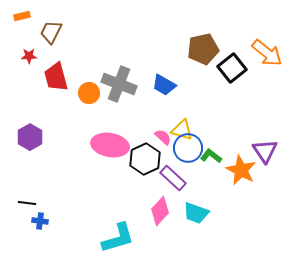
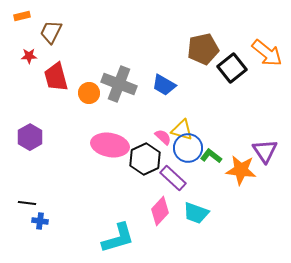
orange star: rotated 20 degrees counterclockwise
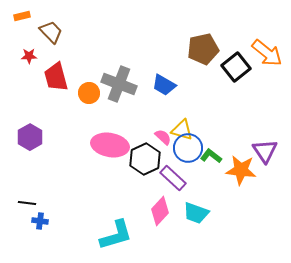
brown trapezoid: rotated 110 degrees clockwise
black square: moved 4 px right, 1 px up
cyan L-shape: moved 2 px left, 3 px up
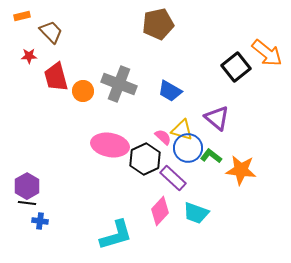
brown pentagon: moved 45 px left, 25 px up
blue trapezoid: moved 6 px right, 6 px down
orange circle: moved 6 px left, 2 px up
purple hexagon: moved 3 px left, 49 px down
purple triangle: moved 48 px left, 33 px up; rotated 16 degrees counterclockwise
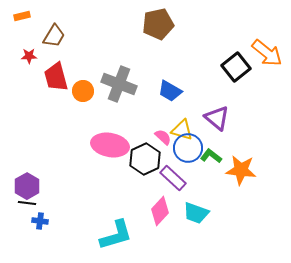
brown trapezoid: moved 3 px right, 4 px down; rotated 75 degrees clockwise
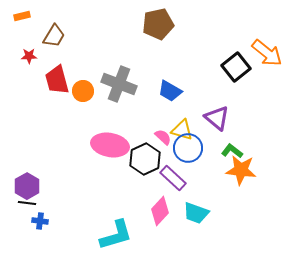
red trapezoid: moved 1 px right, 3 px down
green L-shape: moved 21 px right, 5 px up
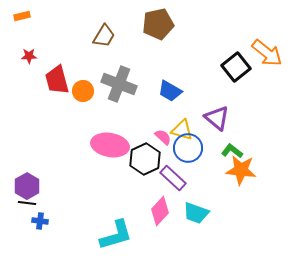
brown trapezoid: moved 50 px right
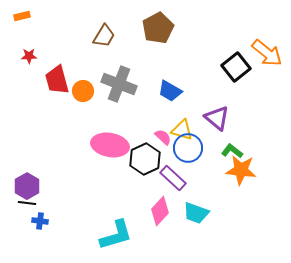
brown pentagon: moved 4 px down; rotated 16 degrees counterclockwise
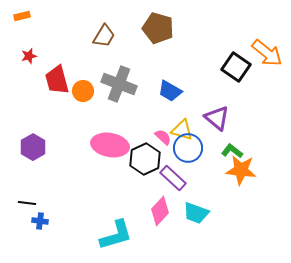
brown pentagon: rotated 28 degrees counterclockwise
red star: rotated 14 degrees counterclockwise
black square: rotated 16 degrees counterclockwise
purple hexagon: moved 6 px right, 39 px up
